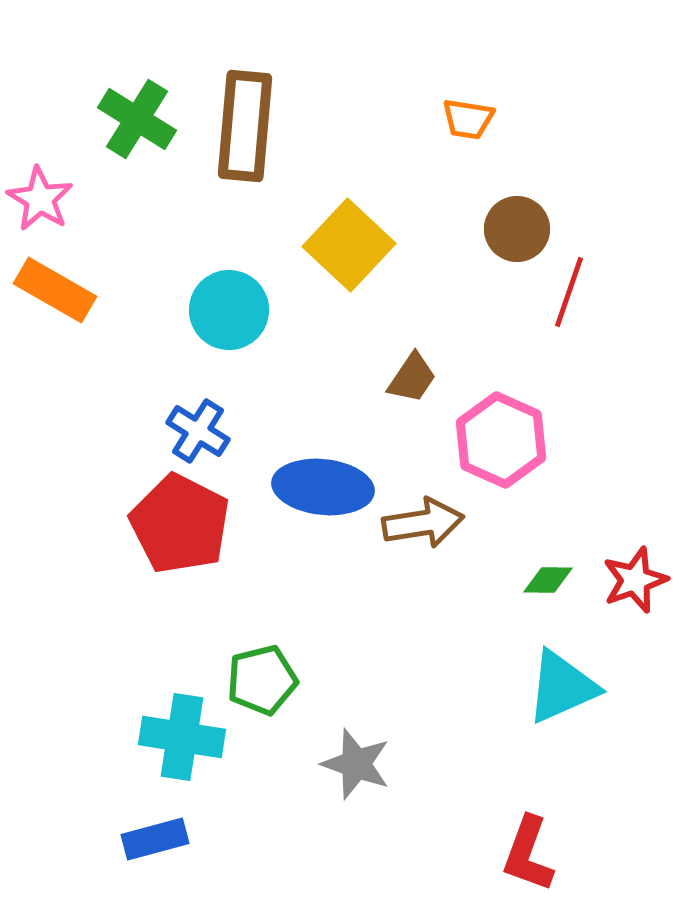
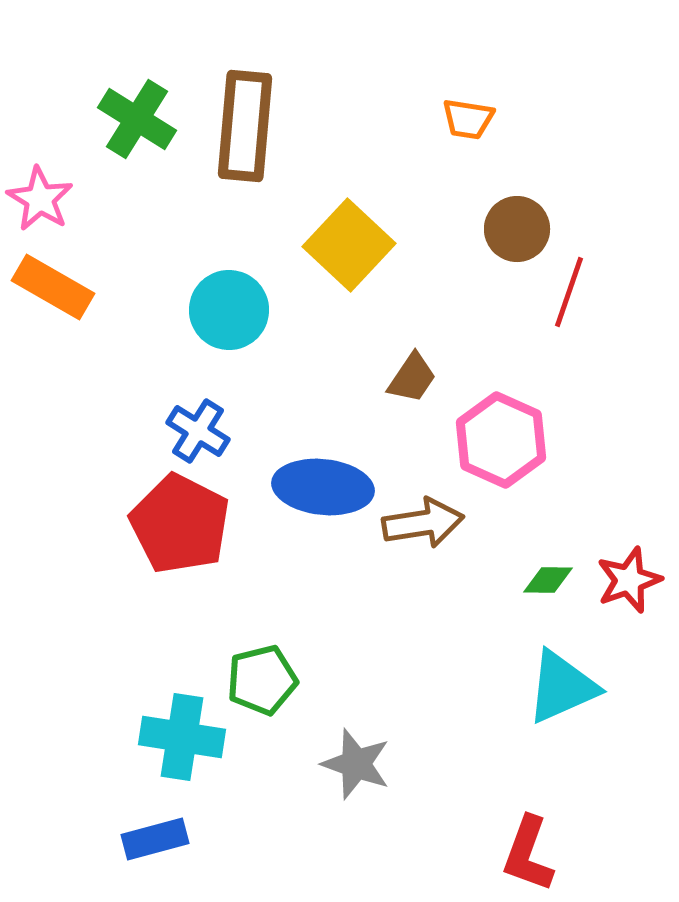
orange rectangle: moved 2 px left, 3 px up
red star: moved 6 px left
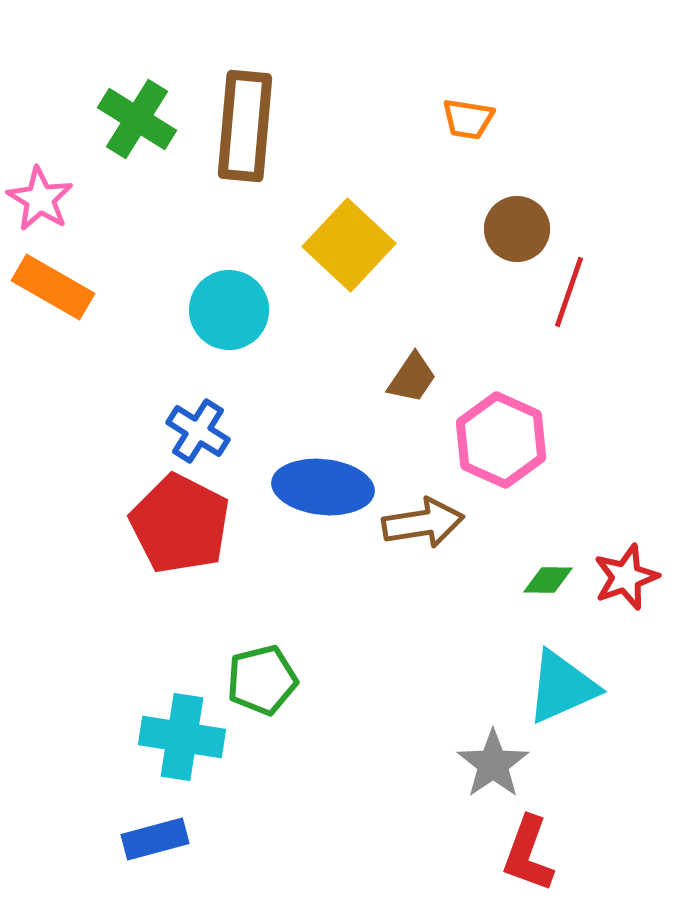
red star: moved 3 px left, 3 px up
gray star: moved 137 px right; rotated 18 degrees clockwise
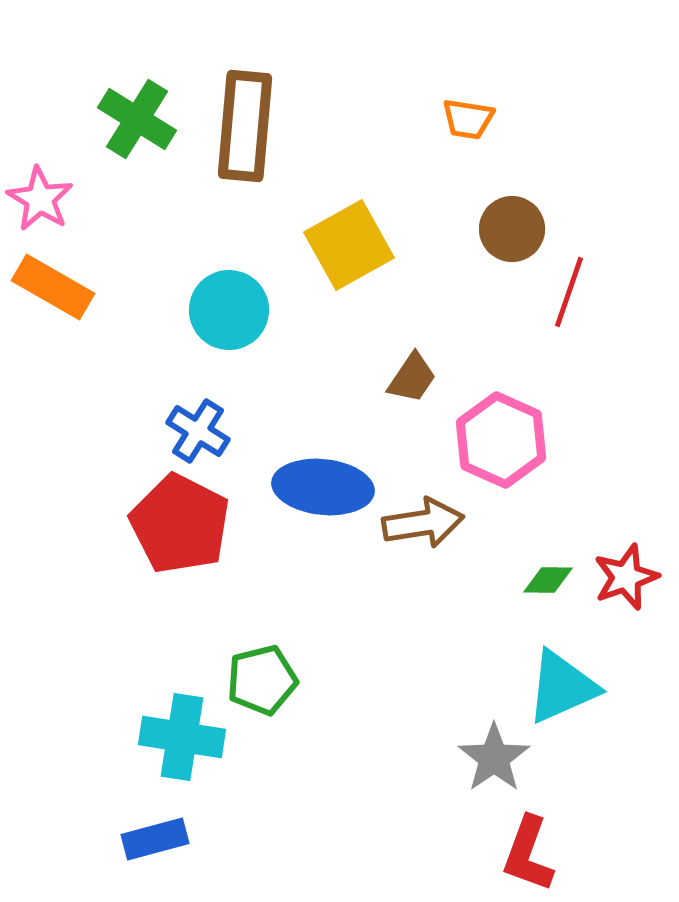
brown circle: moved 5 px left
yellow square: rotated 18 degrees clockwise
gray star: moved 1 px right, 6 px up
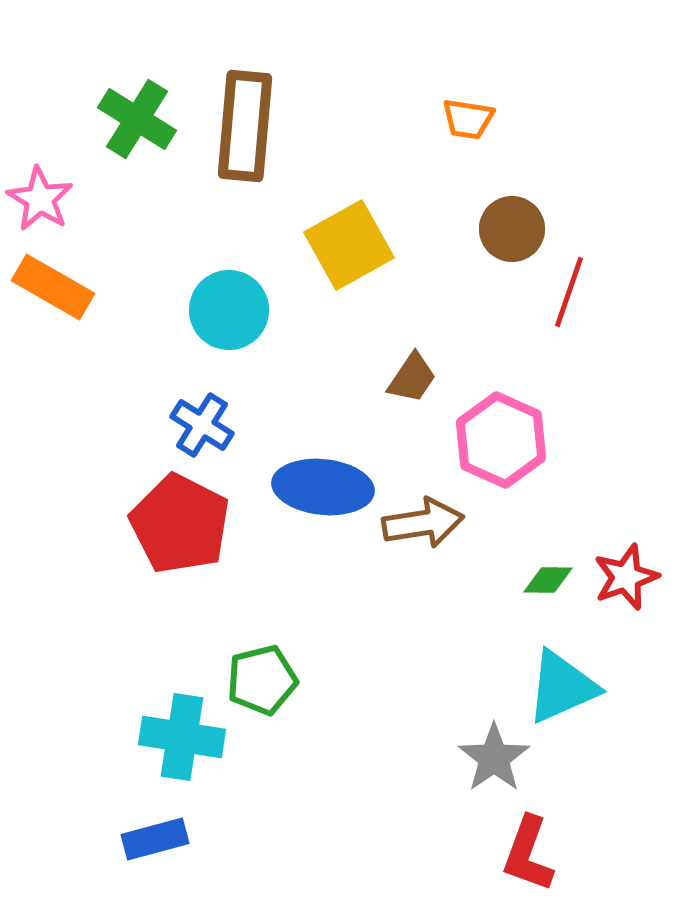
blue cross: moved 4 px right, 6 px up
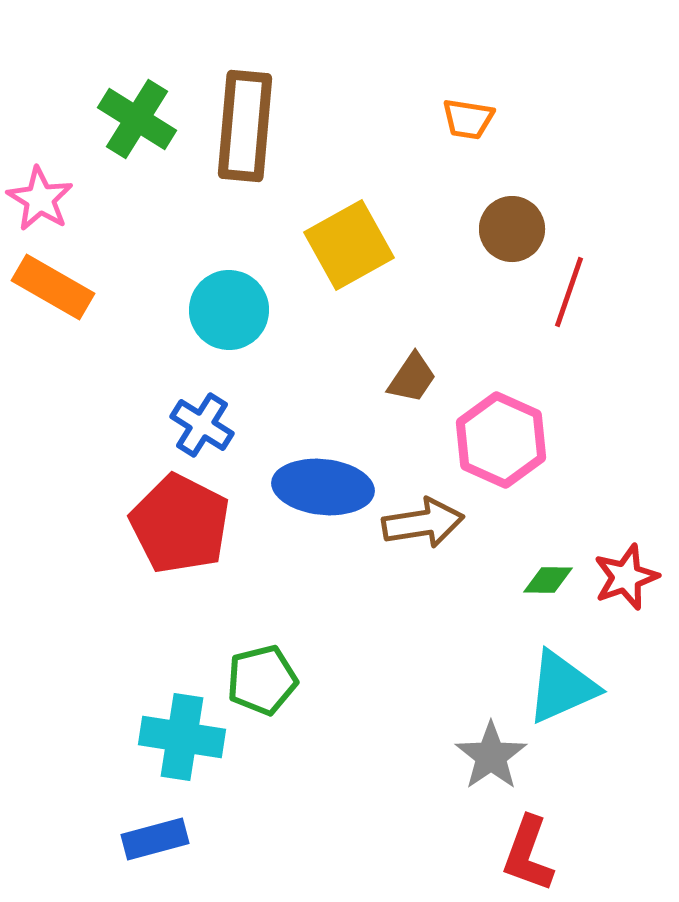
gray star: moved 3 px left, 2 px up
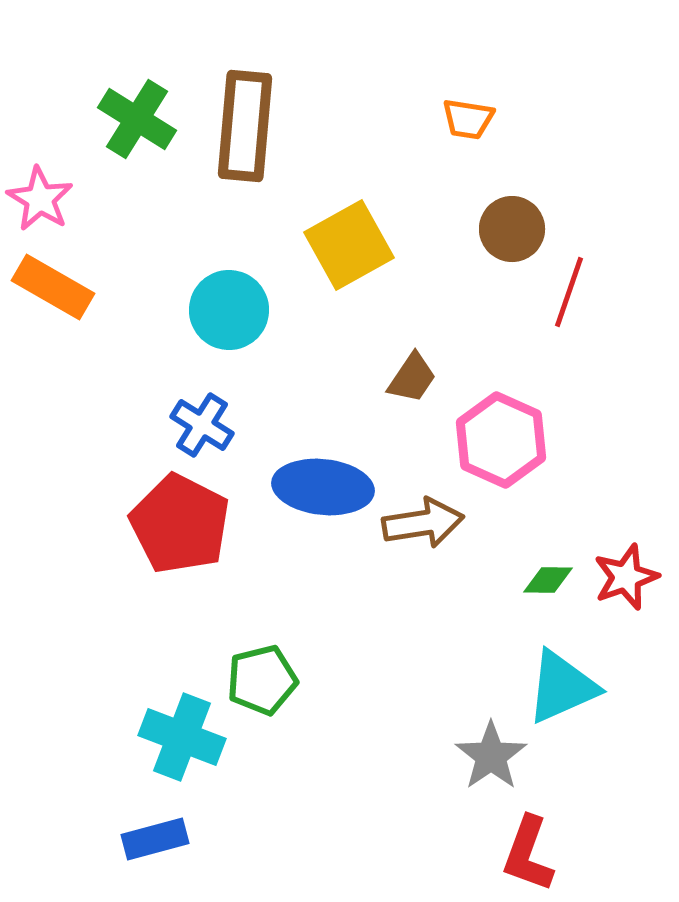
cyan cross: rotated 12 degrees clockwise
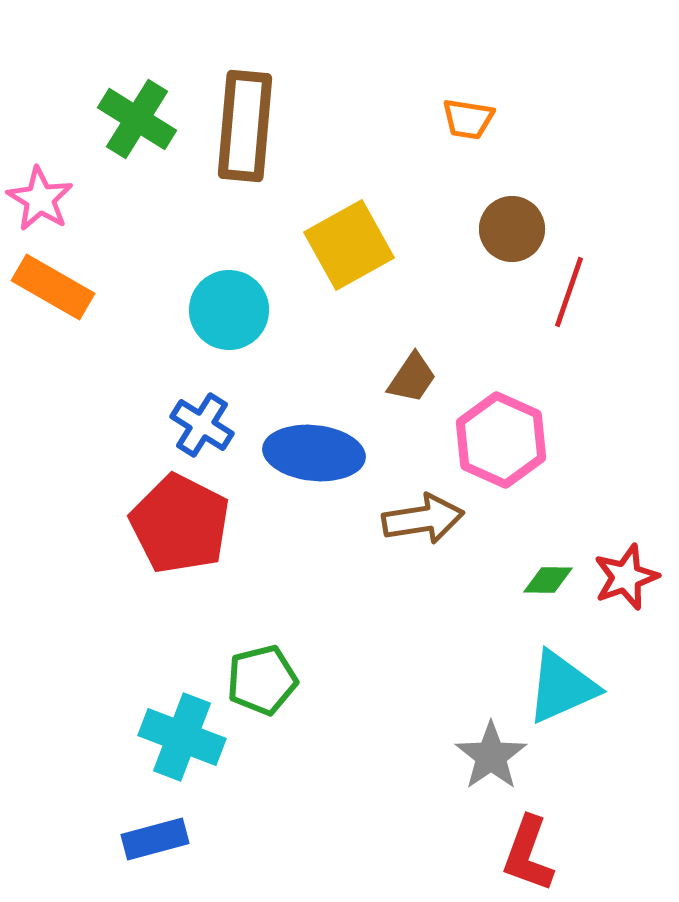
blue ellipse: moved 9 px left, 34 px up
brown arrow: moved 4 px up
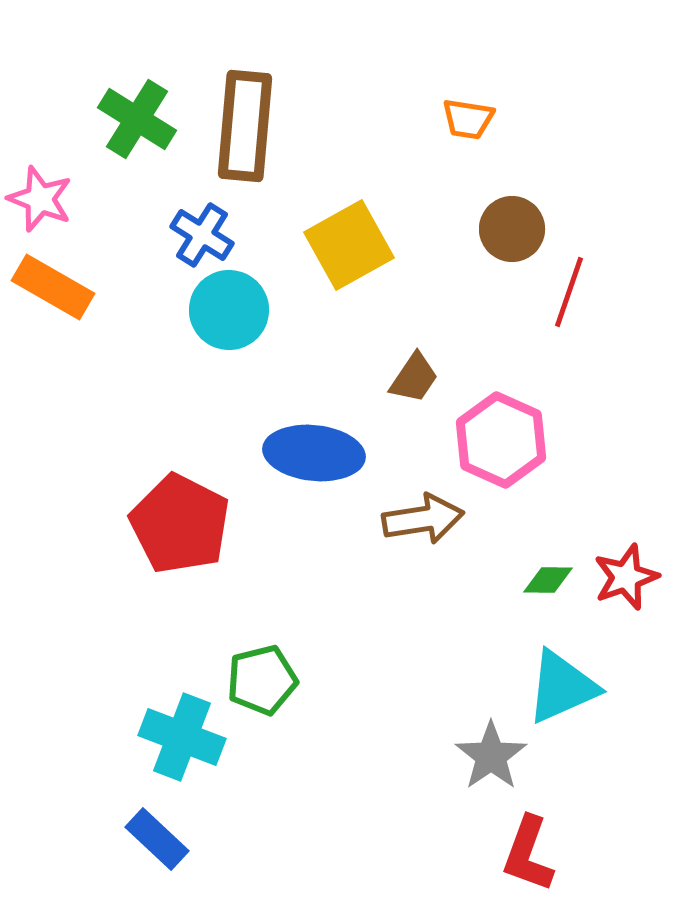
pink star: rotated 10 degrees counterclockwise
brown trapezoid: moved 2 px right
blue cross: moved 190 px up
blue rectangle: moved 2 px right; rotated 58 degrees clockwise
